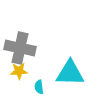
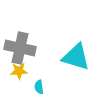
cyan triangle: moved 6 px right, 16 px up; rotated 16 degrees clockwise
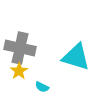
yellow star: rotated 30 degrees counterclockwise
cyan semicircle: moved 3 px right; rotated 56 degrees counterclockwise
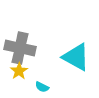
cyan triangle: rotated 12 degrees clockwise
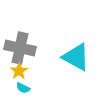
cyan semicircle: moved 19 px left, 1 px down
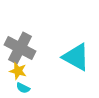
gray cross: rotated 16 degrees clockwise
yellow star: moved 1 px left; rotated 24 degrees counterclockwise
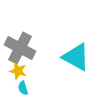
cyan semicircle: rotated 48 degrees clockwise
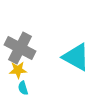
yellow star: moved 1 px up; rotated 18 degrees counterclockwise
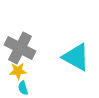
yellow star: moved 1 px down
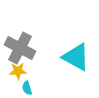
cyan semicircle: moved 4 px right
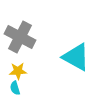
gray cross: moved 11 px up
cyan semicircle: moved 12 px left
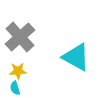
gray cross: rotated 20 degrees clockwise
